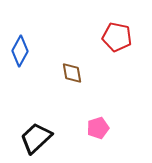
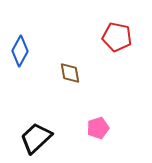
brown diamond: moved 2 px left
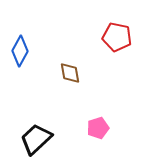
black trapezoid: moved 1 px down
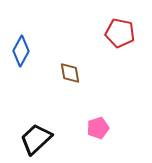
red pentagon: moved 3 px right, 4 px up
blue diamond: moved 1 px right
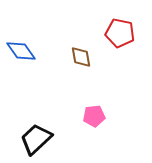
blue diamond: rotated 64 degrees counterclockwise
brown diamond: moved 11 px right, 16 px up
pink pentagon: moved 4 px left, 12 px up; rotated 10 degrees clockwise
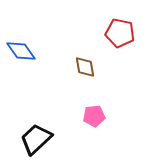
brown diamond: moved 4 px right, 10 px down
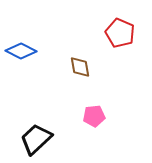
red pentagon: rotated 12 degrees clockwise
blue diamond: rotated 28 degrees counterclockwise
brown diamond: moved 5 px left
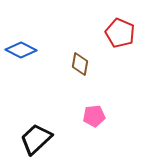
blue diamond: moved 1 px up
brown diamond: moved 3 px up; rotated 20 degrees clockwise
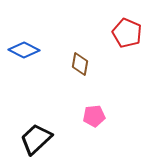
red pentagon: moved 7 px right
blue diamond: moved 3 px right
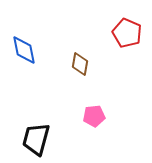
blue diamond: rotated 52 degrees clockwise
black trapezoid: rotated 32 degrees counterclockwise
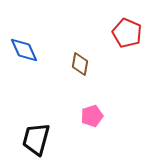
blue diamond: rotated 12 degrees counterclockwise
pink pentagon: moved 2 px left; rotated 10 degrees counterclockwise
